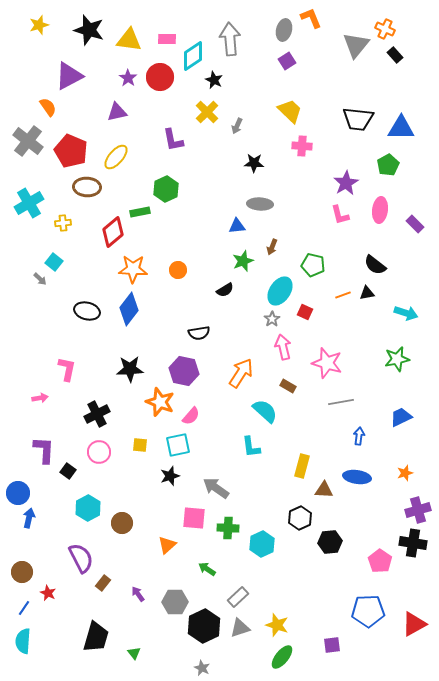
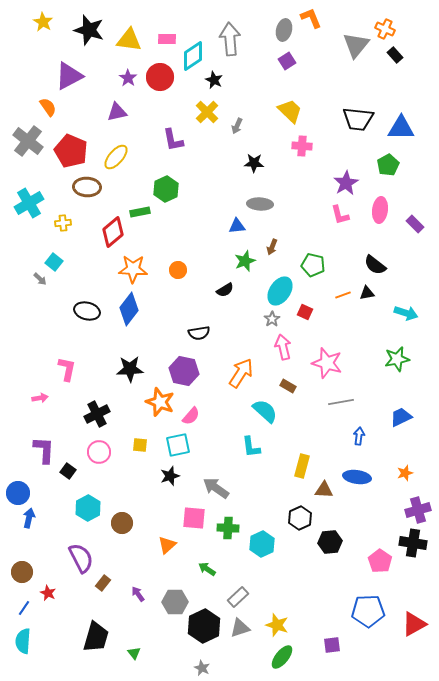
yellow star at (39, 25): moved 4 px right, 3 px up; rotated 24 degrees counterclockwise
green star at (243, 261): moved 2 px right
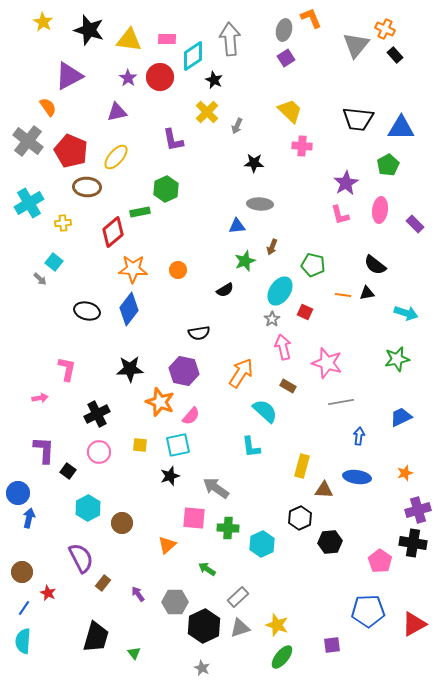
purple square at (287, 61): moved 1 px left, 3 px up
orange line at (343, 295): rotated 28 degrees clockwise
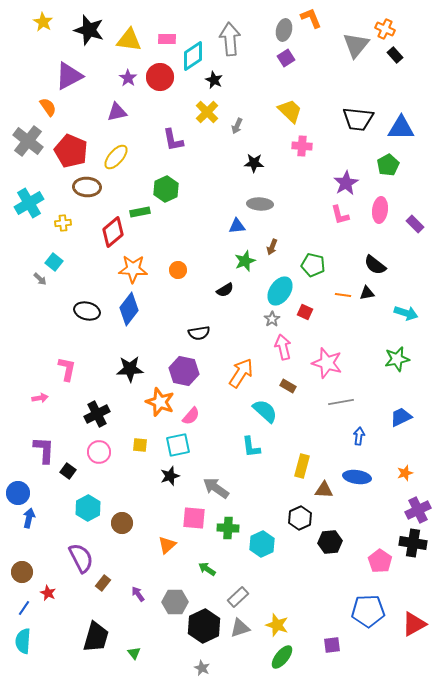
purple cross at (418, 510): rotated 10 degrees counterclockwise
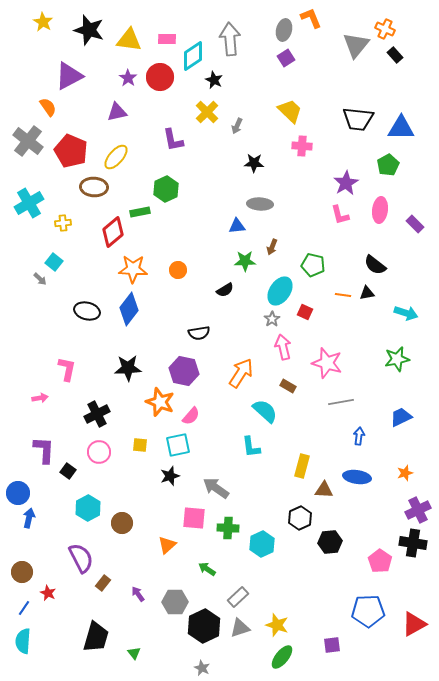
brown ellipse at (87, 187): moved 7 px right
green star at (245, 261): rotated 20 degrees clockwise
black star at (130, 369): moved 2 px left, 1 px up
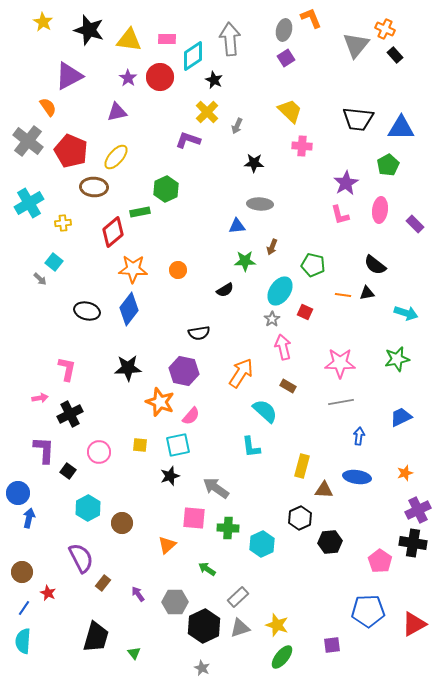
purple L-shape at (173, 140): moved 15 px right; rotated 120 degrees clockwise
pink star at (327, 363): moved 13 px right; rotated 16 degrees counterclockwise
black cross at (97, 414): moved 27 px left
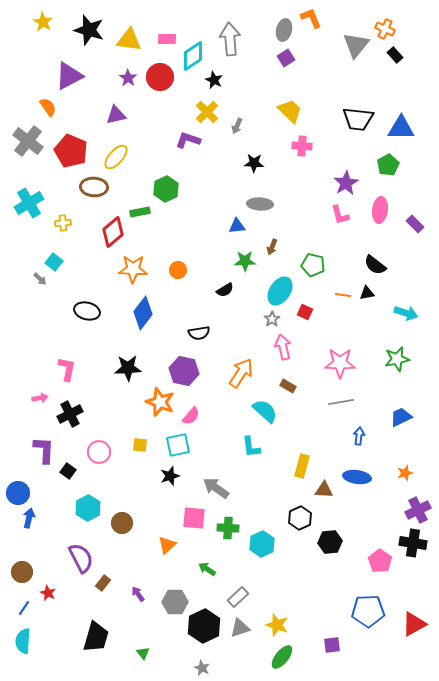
purple triangle at (117, 112): moved 1 px left, 3 px down
blue diamond at (129, 309): moved 14 px right, 4 px down
green triangle at (134, 653): moved 9 px right
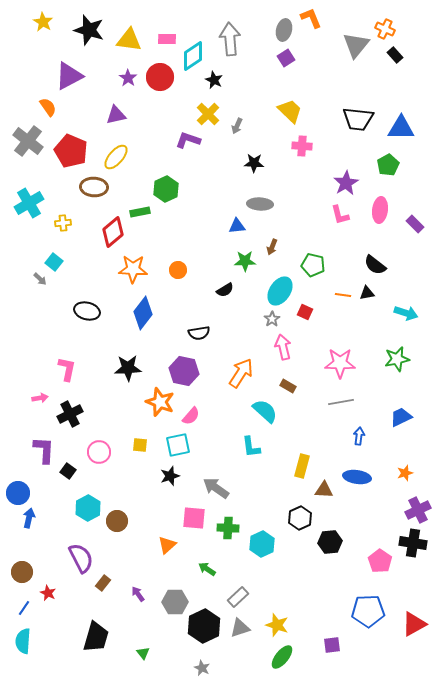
yellow cross at (207, 112): moved 1 px right, 2 px down
brown circle at (122, 523): moved 5 px left, 2 px up
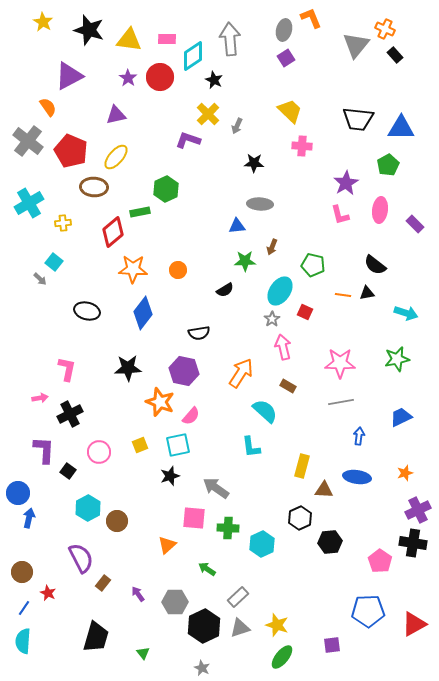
yellow square at (140, 445): rotated 28 degrees counterclockwise
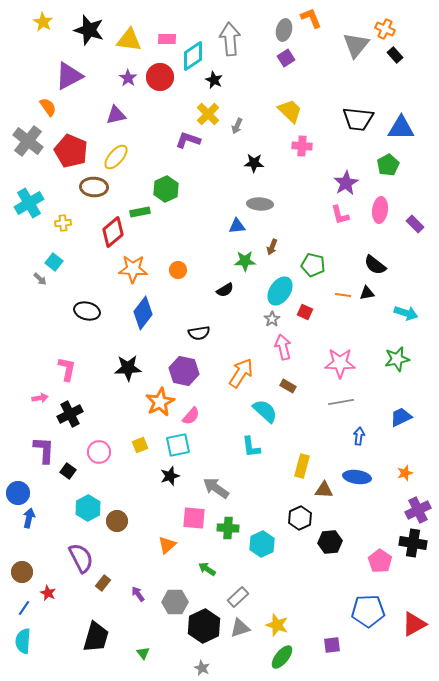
orange star at (160, 402): rotated 24 degrees clockwise
